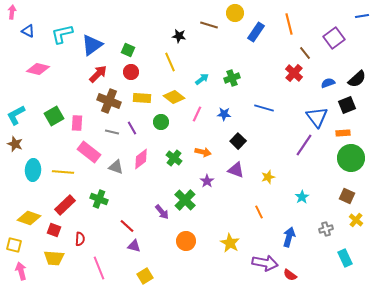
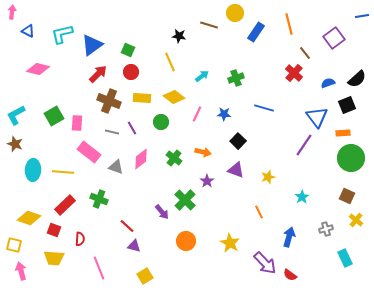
green cross at (232, 78): moved 4 px right
cyan arrow at (202, 79): moved 3 px up
purple arrow at (265, 263): rotated 35 degrees clockwise
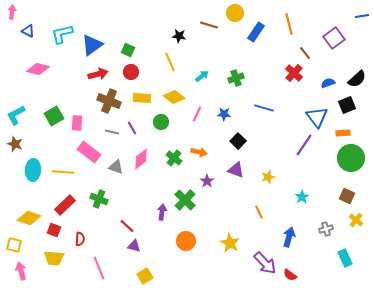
red arrow at (98, 74): rotated 30 degrees clockwise
orange arrow at (203, 152): moved 4 px left
purple arrow at (162, 212): rotated 133 degrees counterclockwise
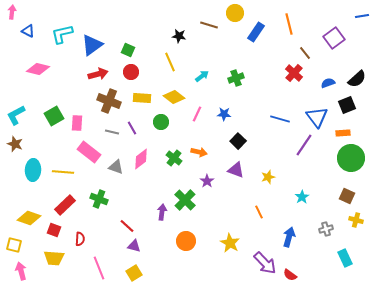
blue line at (264, 108): moved 16 px right, 11 px down
yellow cross at (356, 220): rotated 24 degrees counterclockwise
yellow square at (145, 276): moved 11 px left, 3 px up
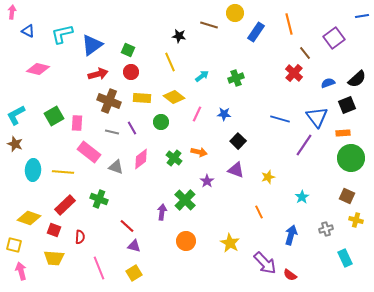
blue arrow at (289, 237): moved 2 px right, 2 px up
red semicircle at (80, 239): moved 2 px up
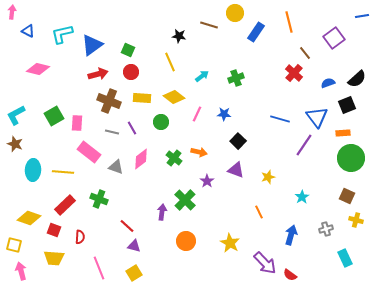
orange line at (289, 24): moved 2 px up
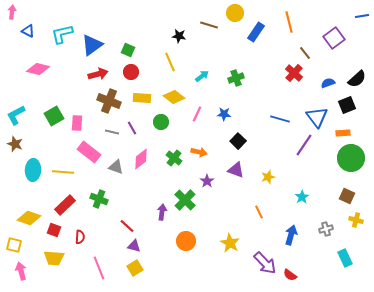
yellow square at (134, 273): moved 1 px right, 5 px up
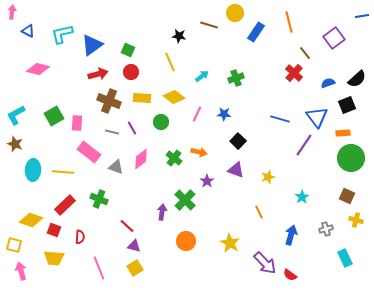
yellow diamond at (29, 218): moved 2 px right, 2 px down
